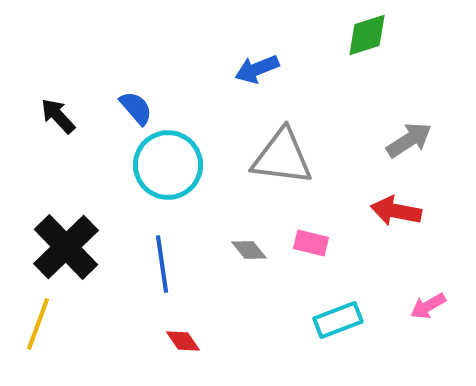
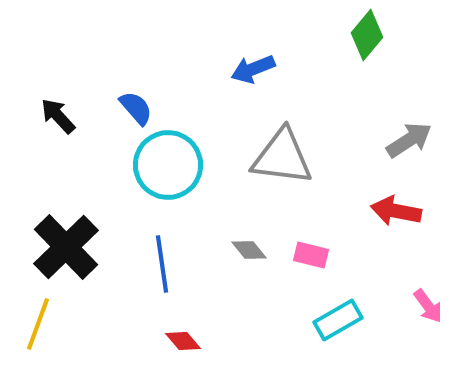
green diamond: rotated 33 degrees counterclockwise
blue arrow: moved 4 px left
pink rectangle: moved 12 px down
pink arrow: rotated 96 degrees counterclockwise
cyan rectangle: rotated 9 degrees counterclockwise
red diamond: rotated 6 degrees counterclockwise
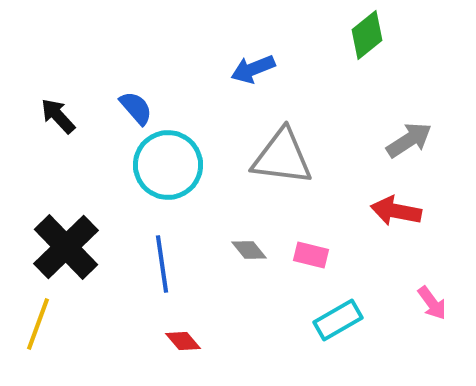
green diamond: rotated 12 degrees clockwise
pink arrow: moved 4 px right, 3 px up
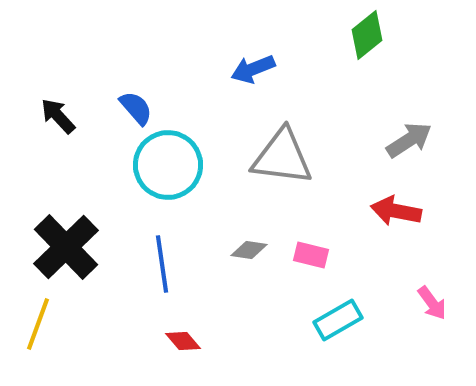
gray diamond: rotated 42 degrees counterclockwise
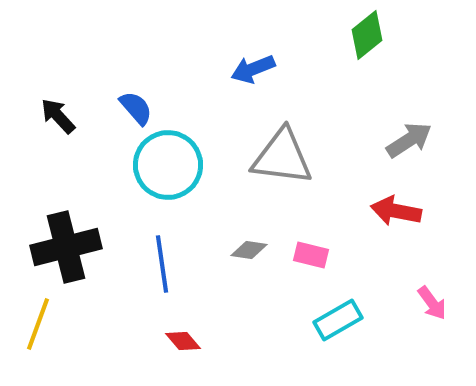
black cross: rotated 30 degrees clockwise
